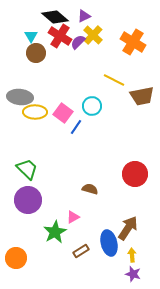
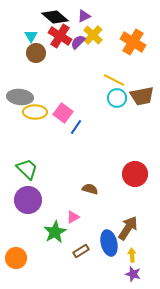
cyan circle: moved 25 px right, 8 px up
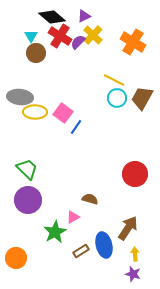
black diamond: moved 3 px left
brown trapezoid: moved 2 px down; rotated 130 degrees clockwise
brown semicircle: moved 10 px down
blue ellipse: moved 5 px left, 2 px down
yellow arrow: moved 3 px right, 1 px up
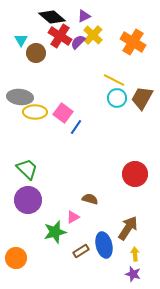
cyan triangle: moved 10 px left, 4 px down
green star: rotated 15 degrees clockwise
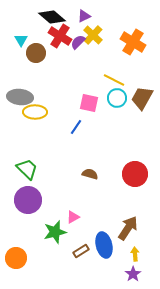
pink square: moved 26 px right, 10 px up; rotated 24 degrees counterclockwise
brown semicircle: moved 25 px up
purple star: rotated 21 degrees clockwise
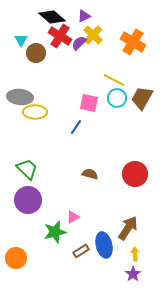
purple semicircle: moved 1 px right, 1 px down
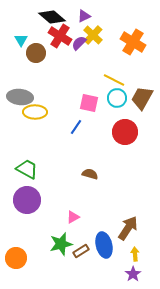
green trapezoid: rotated 15 degrees counterclockwise
red circle: moved 10 px left, 42 px up
purple circle: moved 1 px left
green star: moved 6 px right, 12 px down
